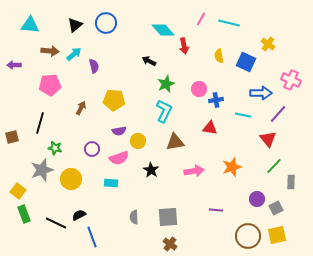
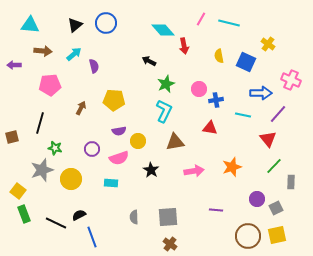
brown arrow at (50, 51): moved 7 px left
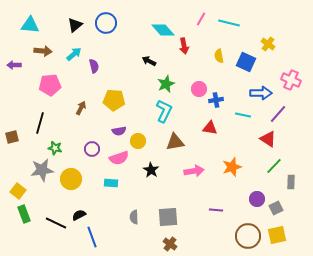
red triangle at (268, 139): rotated 18 degrees counterclockwise
gray star at (42, 170): rotated 10 degrees clockwise
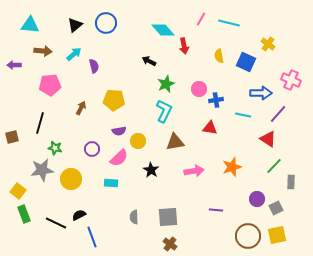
pink semicircle at (119, 158): rotated 24 degrees counterclockwise
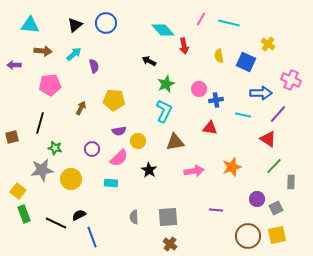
black star at (151, 170): moved 2 px left
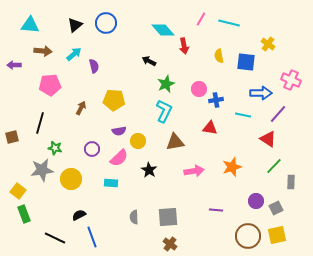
blue square at (246, 62): rotated 18 degrees counterclockwise
purple circle at (257, 199): moved 1 px left, 2 px down
black line at (56, 223): moved 1 px left, 15 px down
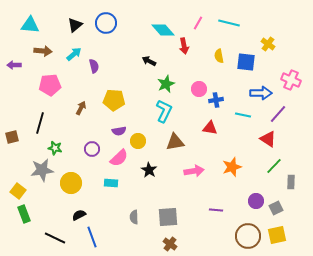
pink line at (201, 19): moved 3 px left, 4 px down
yellow circle at (71, 179): moved 4 px down
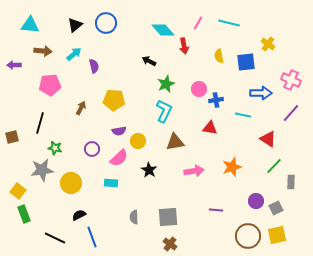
blue square at (246, 62): rotated 12 degrees counterclockwise
purple line at (278, 114): moved 13 px right, 1 px up
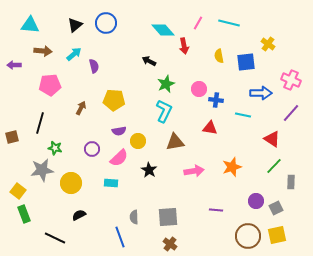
blue cross at (216, 100): rotated 16 degrees clockwise
red triangle at (268, 139): moved 4 px right
blue line at (92, 237): moved 28 px right
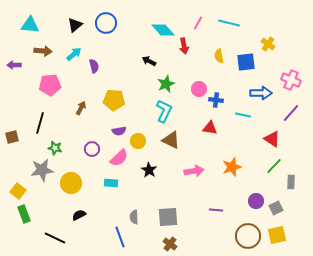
brown triangle at (175, 142): moved 4 px left, 2 px up; rotated 36 degrees clockwise
